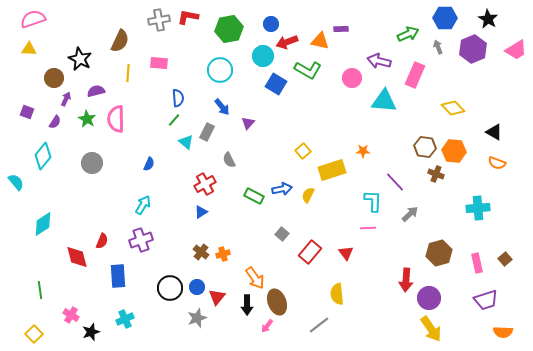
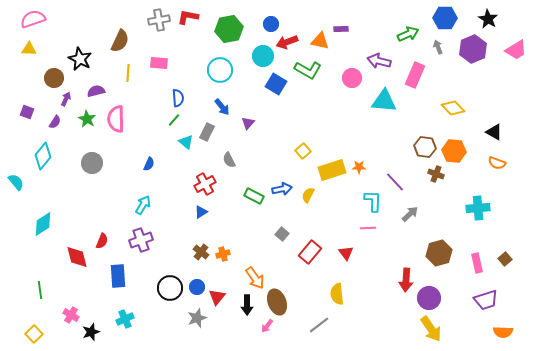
orange star at (363, 151): moved 4 px left, 16 px down
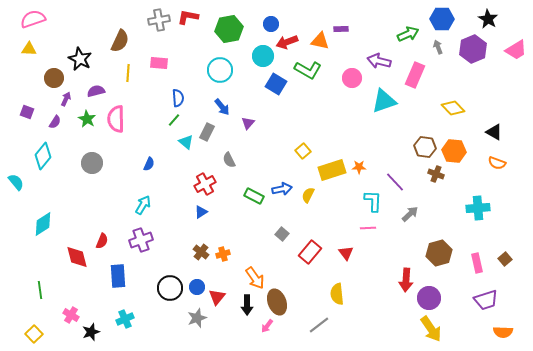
blue hexagon at (445, 18): moved 3 px left, 1 px down
cyan triangle at (384, 101): rotated 24 degrees counterclockwise
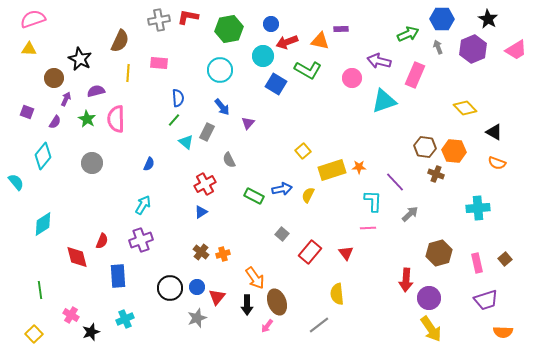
yellow diamond at (453, 108): moved 12 px right
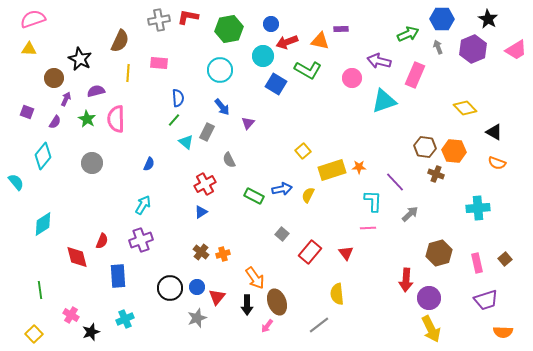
yellow arrow at (431, 329): rotated 8 degrees clockwise
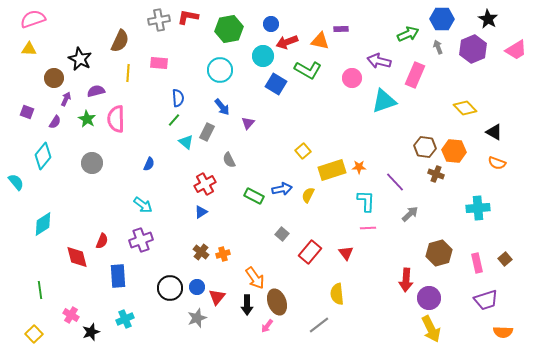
cyan L-shape at (373, 201): moved 7 px left
cyan arrow at (143, 205): rotated 96 degrees clockwise
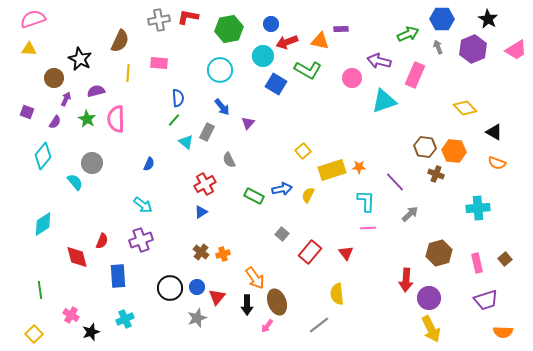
cyan semicircle at (16, 182): moved 59 px right
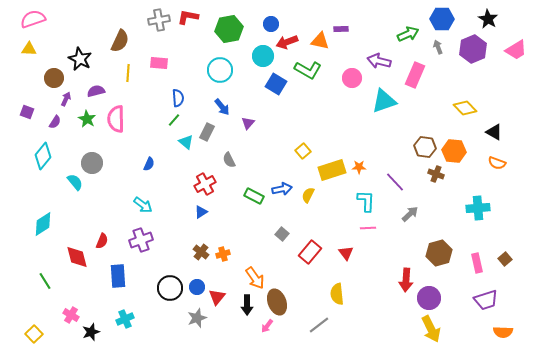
green line at (40, 290): moved 5 px right, 9 px up; rotated 24 degrees counterclockwise
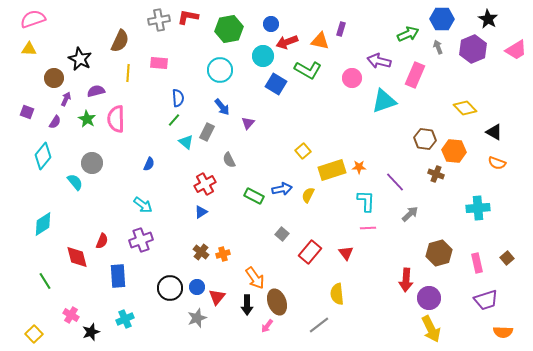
purple rectangle at (341, 29): rotated 72 degrees counterclockwise
brown hexagon at (425, 147): moved 8 px up
brown square at (505, 259): moved 2 px right, 1 px up
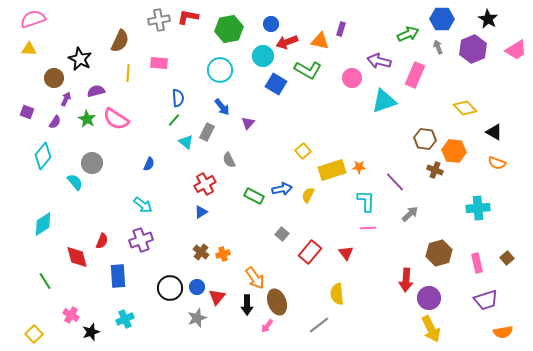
pink semicircle at (116, 119): rotated 56 degrees counterclockwise
brown cross at (436, 174): moved 1 px left, 4 px up
orange semicircle at (503, 332): rotated 12 degrees counterclockwise
